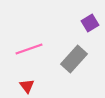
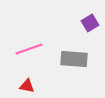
gray rectangle: rotated 52 degrees clockwise
red triangle: rotated 42 degrees counterclockwise
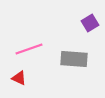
red triangle: moved 8 px left, 8 px up; rotated 14 degrees clockwise
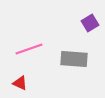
red triangle: moved 1 px right, 5 px down
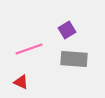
purple square: moved 23 px left, 7 px down
red triangle: moved 1 px right, 1 px up
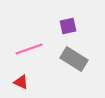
purple square: moved 1 px right, 4 px up; rotated 18 degrees clockwise
gray rectangle: rotated 28 degrees clockwise
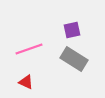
purple square: moved 4 px right, 4 px down
red triangle: moved 5 px right
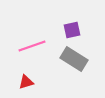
pink line: moved 3 px right, 3 px up
red triangle: rotated 42 degrees counterclockwise
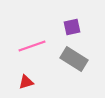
purple square: moved 3 px up
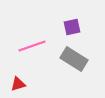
red triangle: moved 8 px left, 2 px down
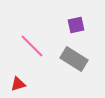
purple square: moved 4 px right, 2 px up
pink line: rotated 64 degrees clockwise
